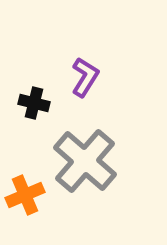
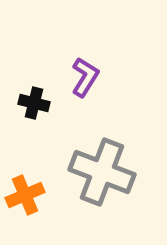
gray cross: moved 17 px right, 11 px down; rotated 20 degrees counterclockwise
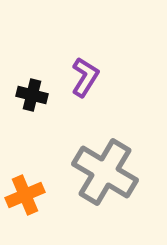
black cross: moved 2 px left, 8 px up
gray cross: moved 3 px right; rotated 10 degrees clockwise
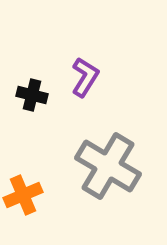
gray cross: moved 3 px right, 6 px up
orange cross: moved 2 px left
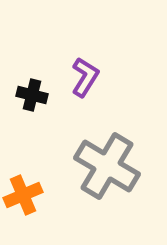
gray cross: moved 1 px left
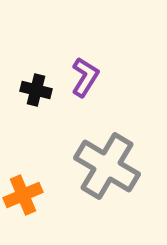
black cross: moved 4 px right, 5 px up
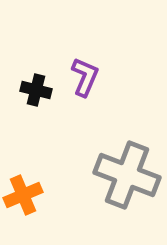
purple L-shape: rotated 9 degrees counterclockwise
gray cross: moved 20 px right, 9 px down; rotated 10 degrees counterclockwise
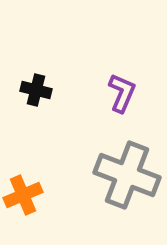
purple L-shape: moved 37 px right, 16 px down
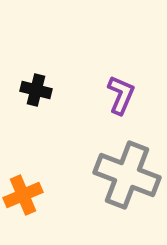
purple L-shape: moved 1 px left, 2 px down
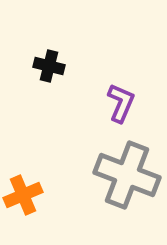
black cross: moved 13 px right, 24 px up
purple L-shape: moved 8 px down
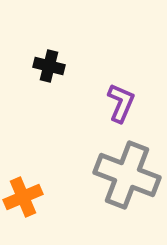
orange cross: moved 2 px down
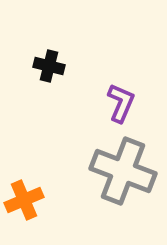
gray cross: moved 4 px left, 4 px up
orange cross: moved 1 px right, 3 px down
